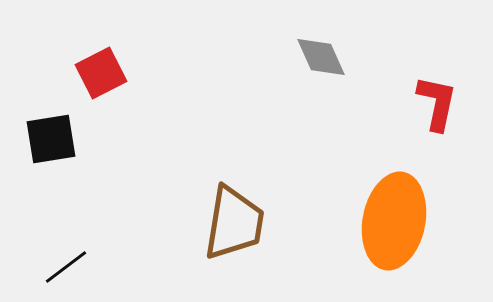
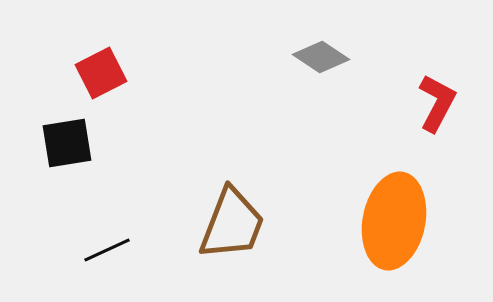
gray diamond: rotated 32 degrees counterclockwise
red L-shape: rotated 16 degrees clockwise
black square: moved 16 px right, 4 px down
brown trapezoid: moved 2 px left, 1 px down; rotated 12 degrees clockwise
black line: moved 41 px right, 17 px up; rotated 12 degrees clockwise
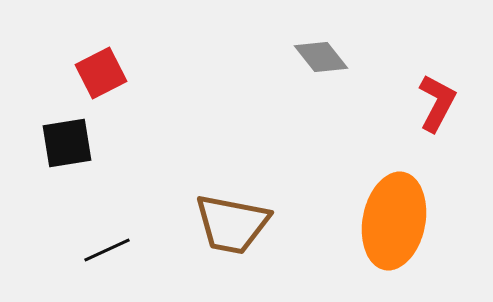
gray diamond: rotated 18 degrees clockwise
brown trapezoid: rotated 80 degrees clockwise
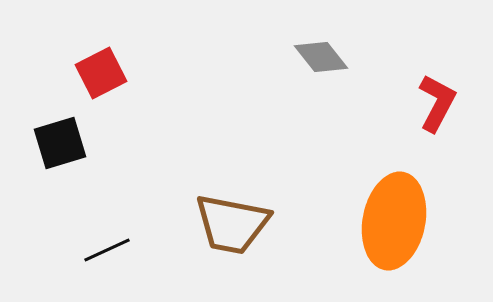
black square: moved 7 px left; rotated 8 degrees counterclockwise
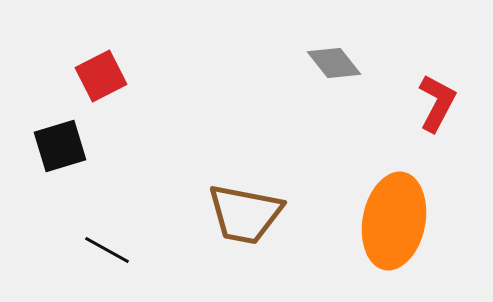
gray diamond: moved 13 px right, 6 px down
red square: moved 3 px down
black square: moved 3 px down
brown trapezoid: moved 13 px right, 10 px up
black line: rotated 54 degrees clockwise
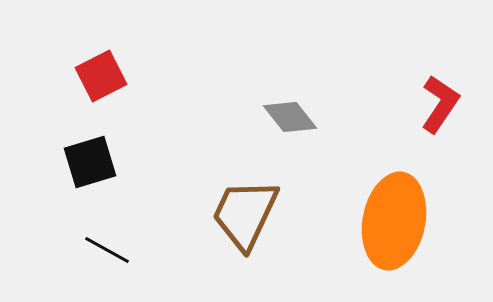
gray diamond: moved 44 px left, 54 px down
red L-shape: moved 3 px right, 1 px down; rotated 6 degrees clockwise
black square: moved 30 px right, 16 px down
brown trapezoid: rotated 104 degrees clockwise
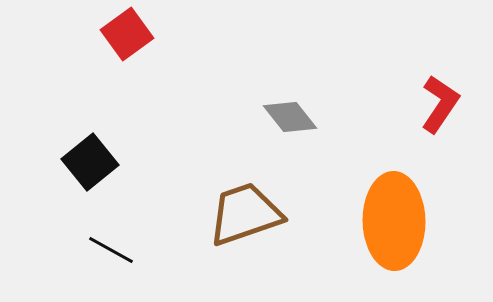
red square: moved 26 px right, 42 px up; rotated 9 degrees counterclockwise
black square: rotated 22 degrees counterclockwise
brown trapezoid: rotated 46 degrees clockwise
orange ellipse: rotated 12 degrees counterclockwise
black line: moved 4 px right
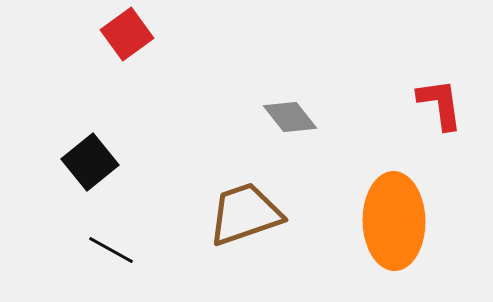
red L-shape: rotated 42 degrees counterclockwise
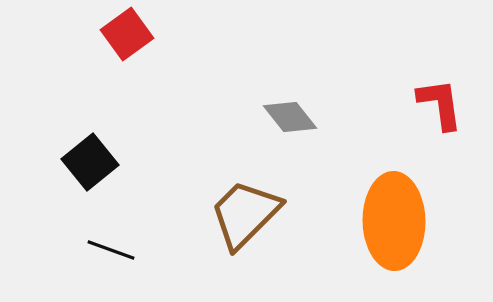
brown trapezoid: rotated 26 degrees counterclockwise
black line: rotated 9 degrees counterclockwise
